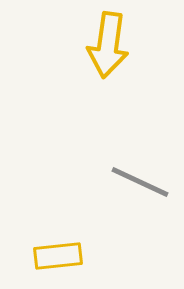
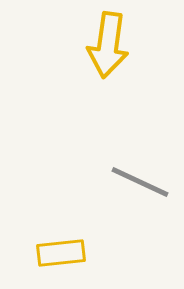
yellow rectangle: moved 3 px right, 3 px up
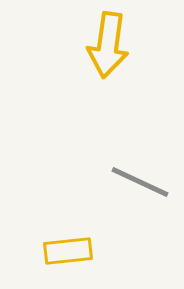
yellow rectangle: moved 7 px right, 2 px up
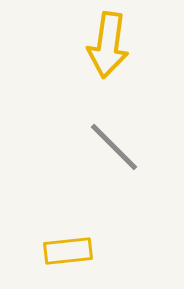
gray line: moved 26 px left, 35 px up; rotated 20 degrees clockwise
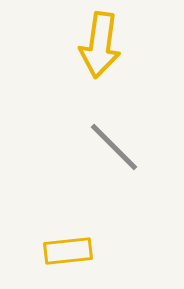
yellow arrow: moved 8 px left
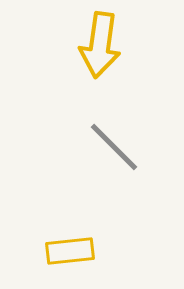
yellow rectangle: moved 2 px right
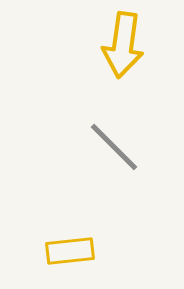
yellow arrow: moved 23 px right
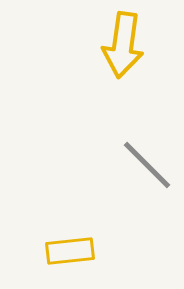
gray line: moved 33 px right, 18 px down
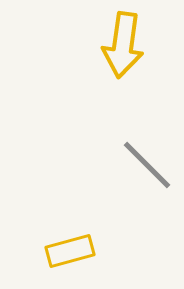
yellow rectangle: rotated 9 degrees counterclockwise
